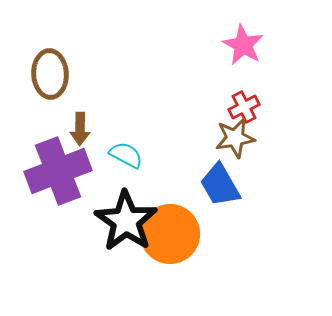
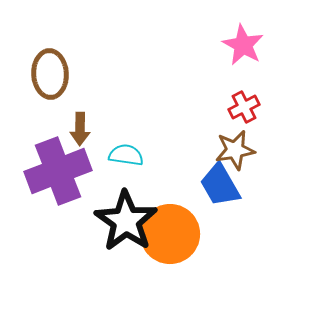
brown star: moved 12 px down
cyan semicircle: rotated 20 degrees counterclockwise
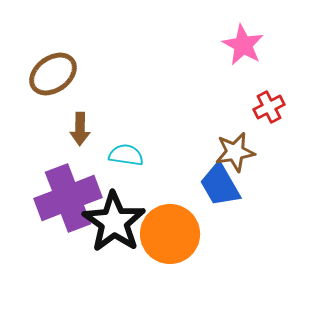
brown ellipse: moved 3 px right; rotated 57 degrees clockwise
red cross: moved 25 px right
brown star: moved 2 px down
purple cross: moved 10 px right, 27 px down
black star: moved 12 px left, 1 px down
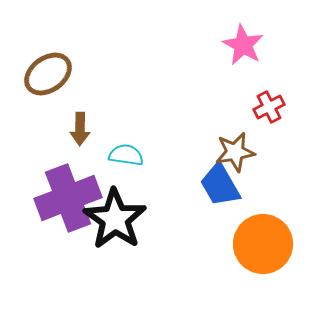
brown ellipse: moved 5 px left
black star: moved 1 px right, 3 px up
orange circle: moved 93 px right, 10 px down
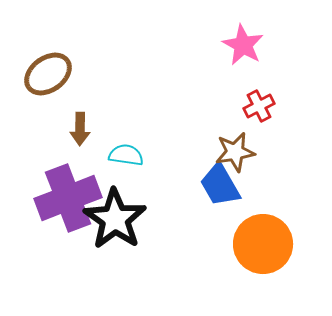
red cross: moved 10 px left, 1 px up
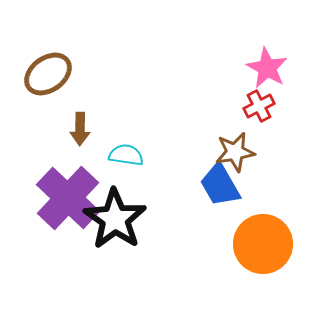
pink star: moved 24 px right, 23 px down
purple cross: rotated 26 degrees counterclockwise
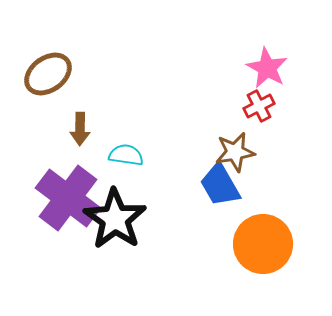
purple cross: rotated 6 degrees counterclockwise
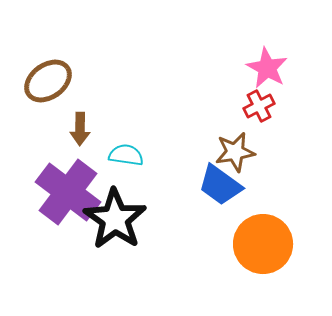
brown ellipse: moved 7 px down
blue trapezoid: rotated 24 degrees counterclockwise
purple cross: moved 6 px up
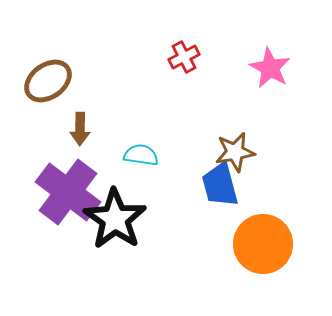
pink star: moved 3 px right
red cross: moved 75 px left, 49 px up
cyan semicircle: moved 15 px right
blue trapezoid: rotated 39 degrees clockwise
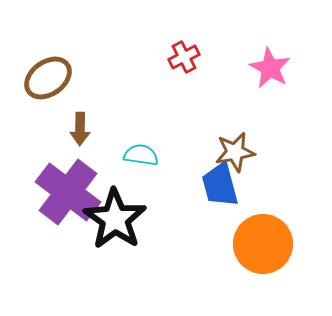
brown ellipse: moved 3 px up
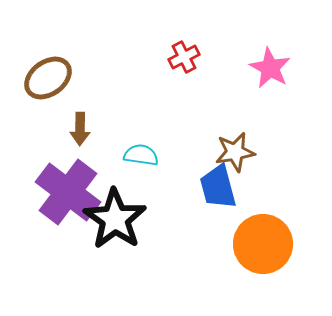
blue trapezoid: moved 2 px left, 2 px down
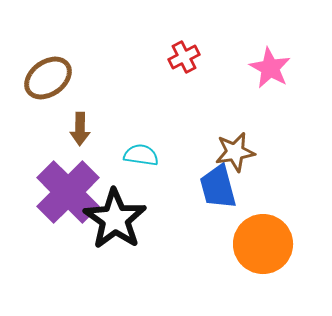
purple cross: rotated 8 degrees clockwise
